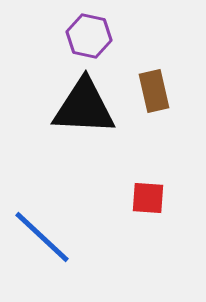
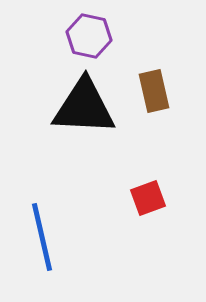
red square: rotated 24 degrees counterclockwise
blue line: rotated 34 degrees clockwise
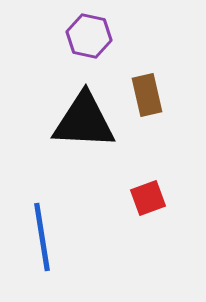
brown rectangle: moved 7 px left, 4 px down
black triangle: moved 14 px down
blue line: rotated 4 degrees clockwise
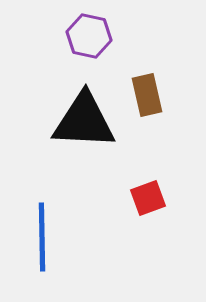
blue line: rotated 8 degrees clockwise
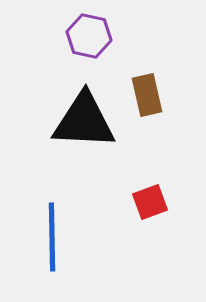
red square: moved 2 px right, 4 px down
blue line: moved 10 px right
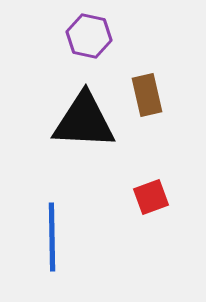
red square: moved 1 px right, 5 px up
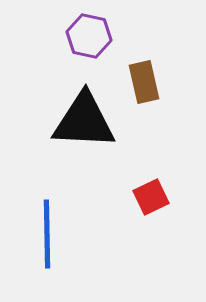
brown rectangle: moved 3 px left, 13 px up
red square: rotated 6 degrees counterclockwise
blue line: moved 5 px left, 3 px up
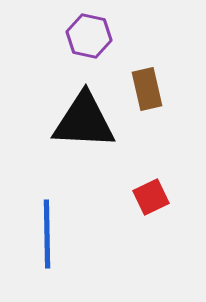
brown rectangle: moved 3 px right, 7 px down
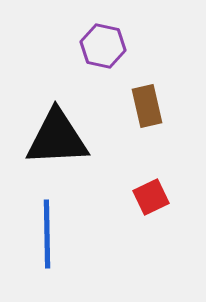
purple hexagon: moved 14 px right, 10 px down
brown rectangle: moved 17 px down
black triangle: moved 27 px left, 17 px down; rotated 6 degrees counterclockwise
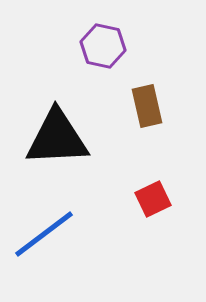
red square: moved 2 px right, 2 px down
blue line: moved 3 px left; rotated 54 degrees clockwise
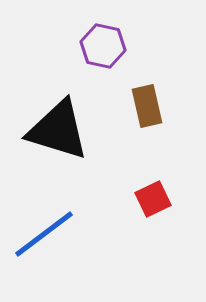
black triangle: moved 1 px right, 8 px up; rotated 20 degrees clockwise
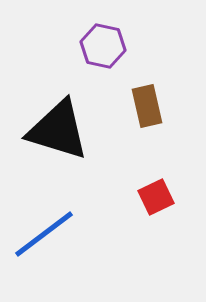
red square: moved 3 px right, 2 px up
